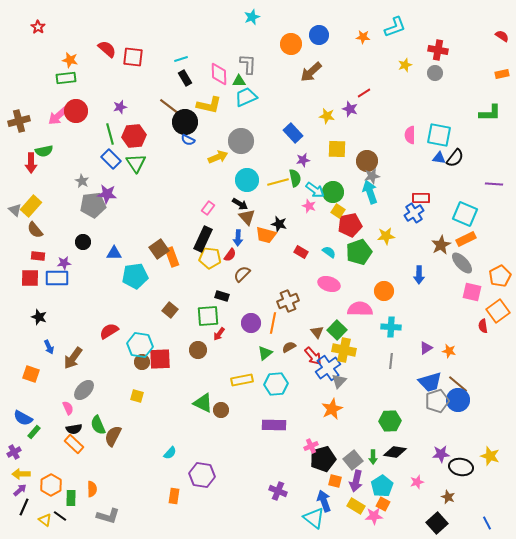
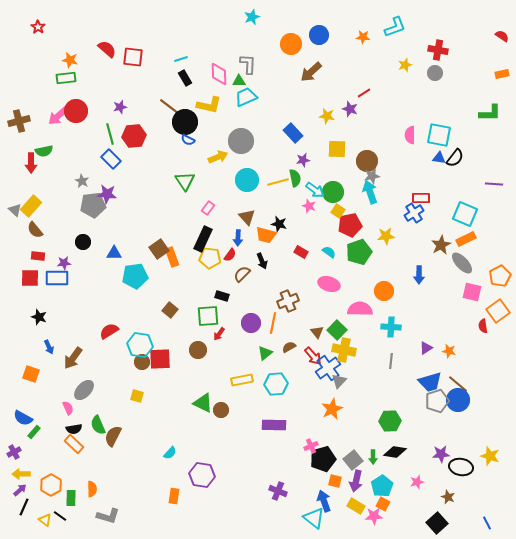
green triangle at (136, 163): moved 49 px right, 18 px down
black arrow at (240, 204): moved 22 px right, 57 px down; rotated 35 degrees clockwise
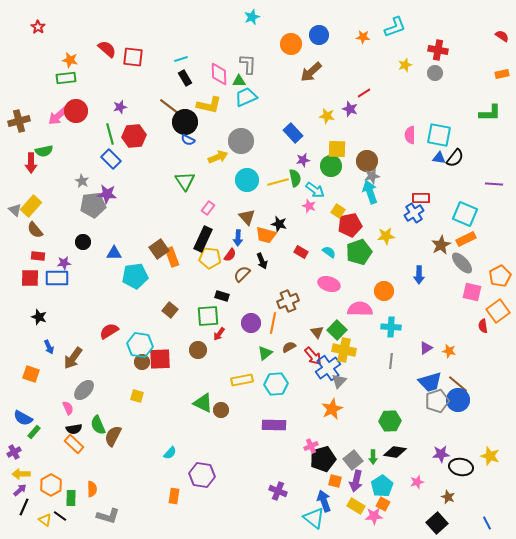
green circle at (333, 192): moved 2 px left, 26 px up
